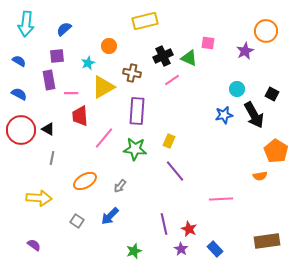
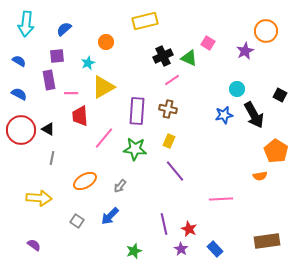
pink square at (208, 43): rotated 24 degrees clockwise
orange circle at (109, 46): moved 3 px left, 4 px up
brown cross at (132, 73): moved 36 px right, 36 px down
black square at (272, 94): moved 8 px right, 1 px down
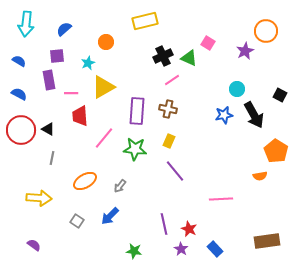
green star at (134, 251): rotated 28 degrees clockwise
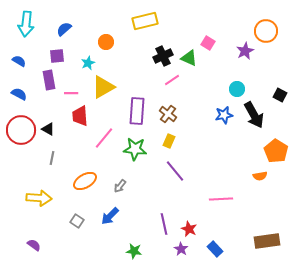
brown cross at (168, 109): moved 5 px down; rotated 24 degrees clockwise
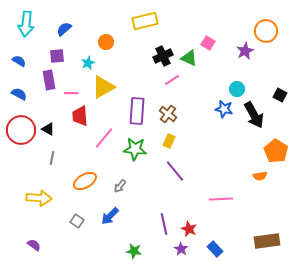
blue star at (224, 115): moved 6 px up; rotated 24 degrees clockwise
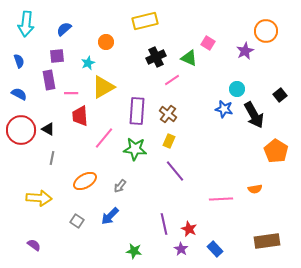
black cross at (163, 56): moved 7 px left, 1 px down
blue semicircle at (19, 61): rotated 40 degrees clockwise
black square at (280, 95): rotated 24 degrees clockwise
orange semicircle at (260, 176): moved 5 px left, 13 px down
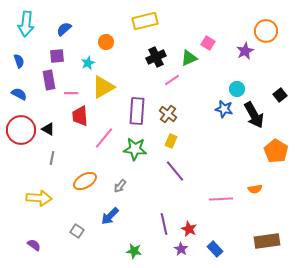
green triangle at (189, 58): rotated 48 degrees counterclockwise
yellow rectangle at (169, 141): moved 2 px right
gray square at (77, 221): moved 10 px down
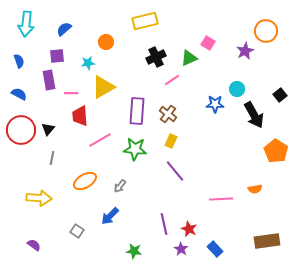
cyan star at (88, 63): rotated 16 degrees clockwise
blue star at (224, 109): moved 9 px left, 5 px up; rotated 12 degrees counterclockwise
black triangle at (48, 129): rotated 40 degrees clockwise
pink line at (104, 138): moved 4 px left, 2 px down; rotated 20 degrees clockwise
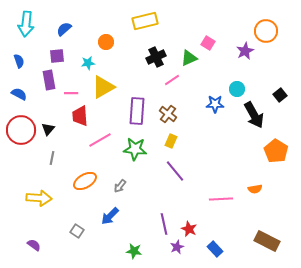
brown rectangle at (267, 241): rotated 35 degrees clockwise
purple star at (181, 249): moved 4 px left, 2 px up; rotated 16 degrees clockwise
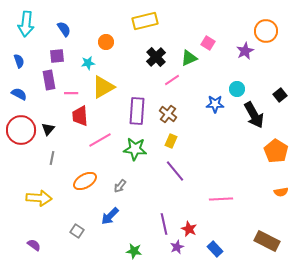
blue semicircle at (64, 29): rotated 98 degrees clockwise
black cross at (156, 57): rotated 18 degrees counterclockwise
orange semicircle at (255, 189): moved 26 px right, 3 px down
